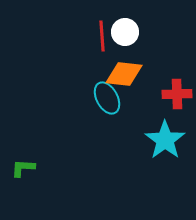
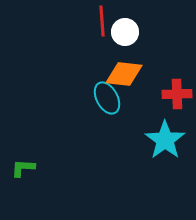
red line: moved 15 px up
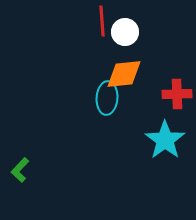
orange diamond: rotated 12 degrees counterclockwise
cyan ellipse: rotated 32 degrees clockwise
green L-shape: moved 3 px left, 2 px down; rotated 50 degrees counterclockwise
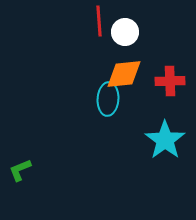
red line: moved 3 px left
red cross: moved 7 px left, 13 px up
cyan ellipse: moved 1 px right, 1 px down
green L-shape: rotated 25 degrees clockwise
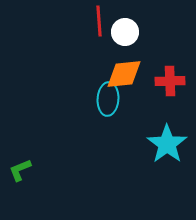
cyan star: moved 2 px right, 4 px down
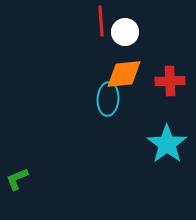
red line: moved 2 px right
green L-shape: moved 3 px left, 9 px down
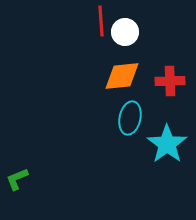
orange diamond: moved 2 px left, 2 px down
cyan ellipse: moved 22 px right, 19 px down; rotated 8 degrees clockwise
